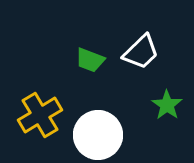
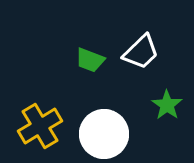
yellow cross: moved 11 px down
white circle: moved 6 px right, 1 px up
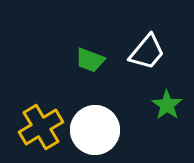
white trapezoid: moved 6 px right; rotated 6 degrees counterclockwise
yellow cross: moved 1 px right, 1 px down
white circle: moved 9 px left, 4 px up
